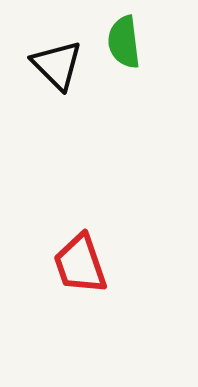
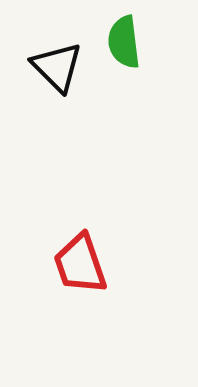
black triangle: moved 2 px down
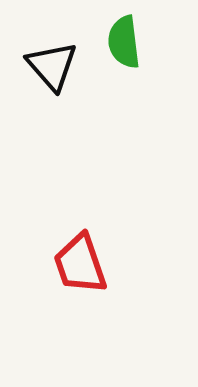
black triangle: moved 5 px left, 1 px up; rotated 4 degrees clockwise
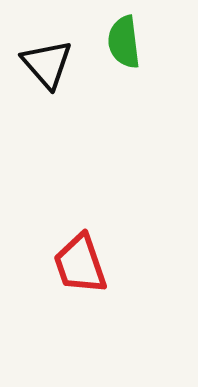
black triangle: moved 5 px left, 2 px up
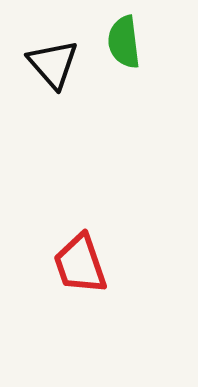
black triangle: moved 6 px right
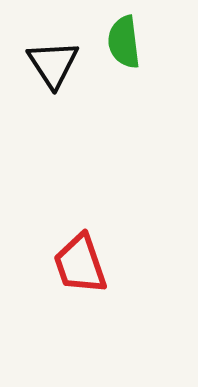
black triangle: rotated 8 degrees clockwise
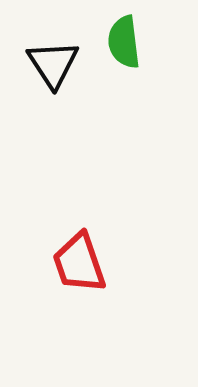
red trapezoid: moved 1 px left, 1 px up
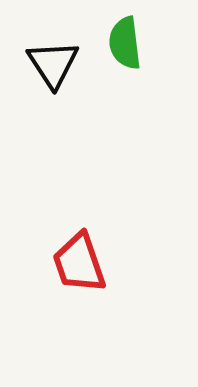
green semicircle: moved 1 px right, 1 px down
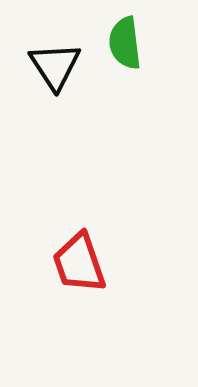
black triangle: moved 2 px right, 2 px down
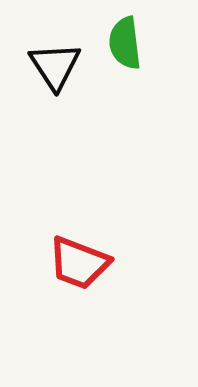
red trapezoid: rotated 50 degrees counterclockwise
